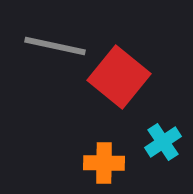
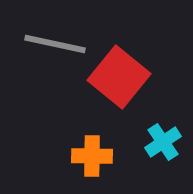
gray line: moved 2 px up
orange cross: moved 12 px left, 7 px up
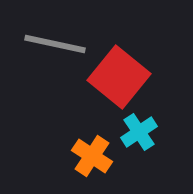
cyan cross: moved 24 px left, 10 px up
orange cross: rotated 33 degrees clockwise
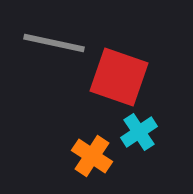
gray line: moved 1 px left, 1 px up
red square: rotated 20 degrees counterclockwise
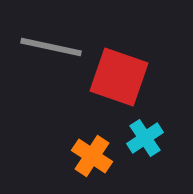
gray line: moved 3 px left, 4 px down
cyan cross: moved 6 px right, 6 px down
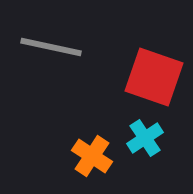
red square: moved 35 px right
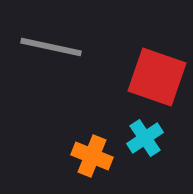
red square: moved 3 px right
orange cross: rotated 12 degrees counterclockwise
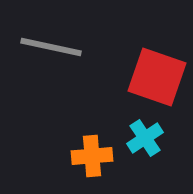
orange cross: rotated 27 degrees counterclockwise
